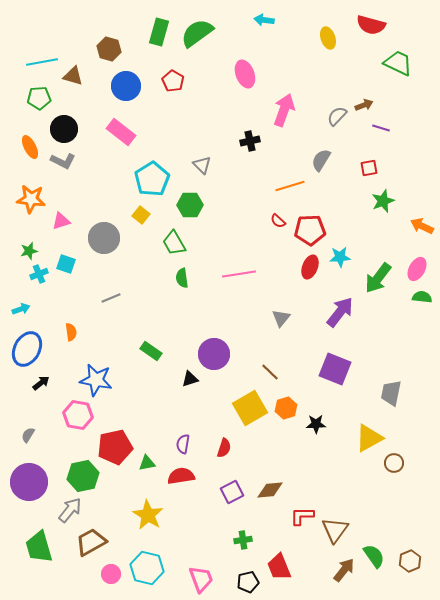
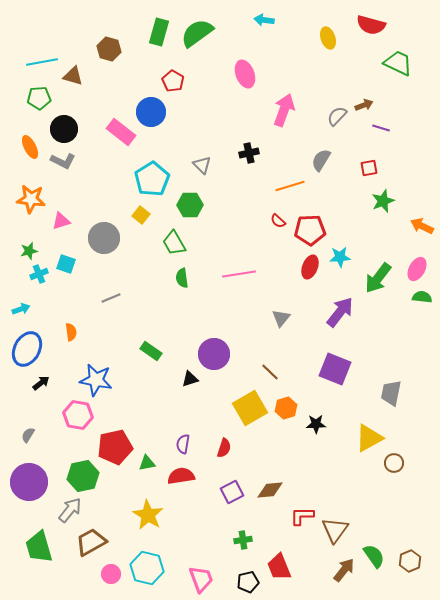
blue circle at (126, 86): moved 25 px right, 26 px down
black cross at (250, 141): moved 1 px left, 12 px down
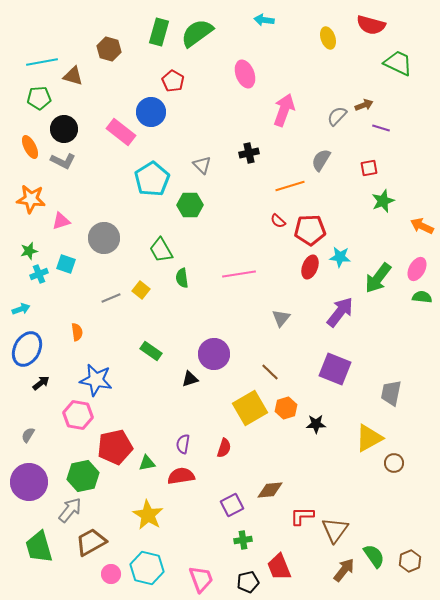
yellow square at (141, 215): moved 75 px down
green trapezoid at (174, 243): moved 13 px left, 7 px down
cyan star at (340, 257): rotated 10 degrees clockwise
orange semicircle at (71, 332): moved 6 px right
purple square at (232, 492): moved 13 px down
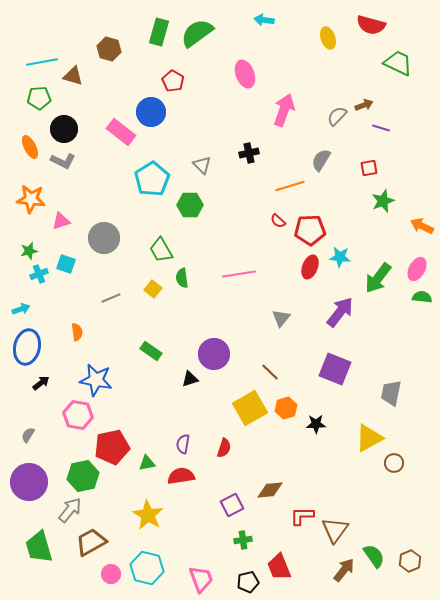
yellow square at (141, 290): moved 12 px right, 1 px up
blue ellipse at (27, 349): moved 2 px up; rotated 16 degrees counterclockwise
red pentagon at (115, 447): moved 3 px left
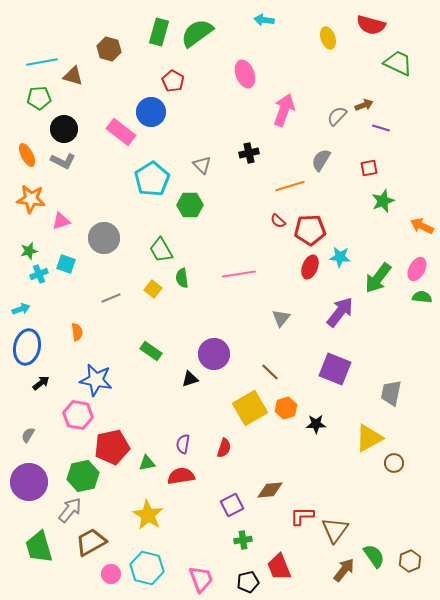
orange ellipse at (30, 147): moved 3 px left, 8 px down
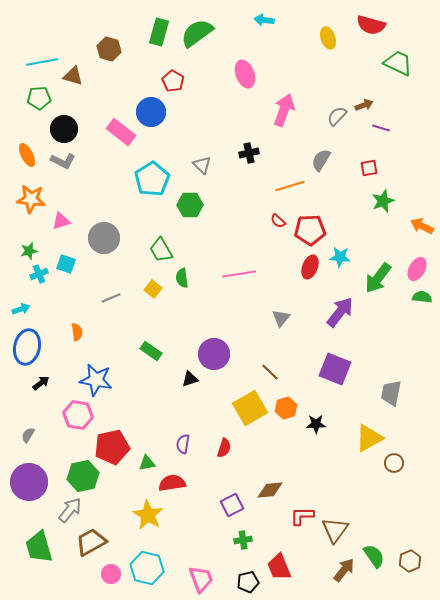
red semicircle at (181, 476): moved 9 px left, 7 px down
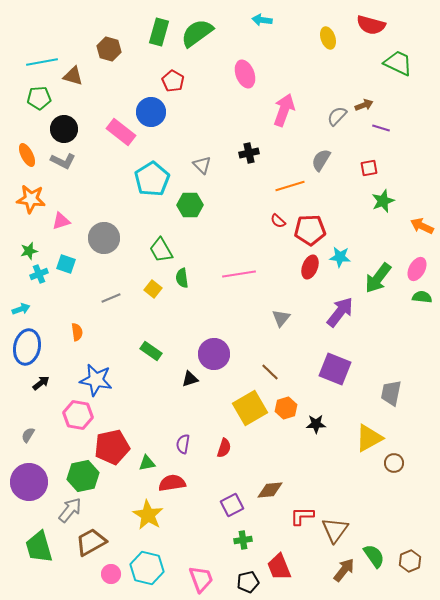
cyan arrow at (264, 20): moved 2 px left
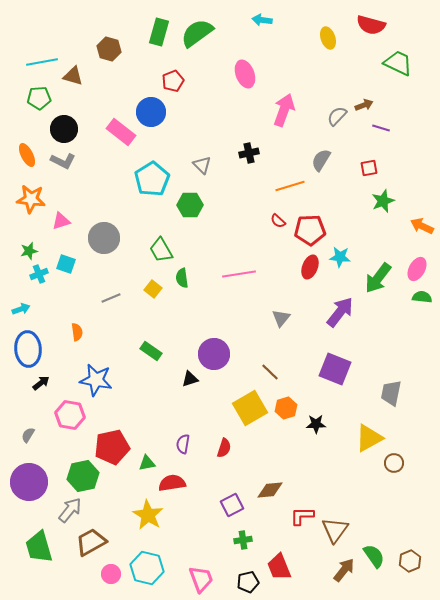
red pentagon at (173, 81): rotated 20 degrees clockwise
blue ellipse at (27, 347): moved 1 px right, 2 px down; rotated 16 degrees counterclockwise
pink hexagon at (78, 415): moved 8 px left
